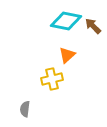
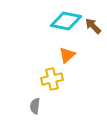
gray semicircle: moved 10 px right, 3 px up
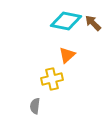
brown arrow: moved 3 px up
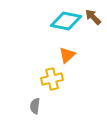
brown arrow: moved 6 px up
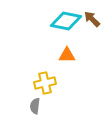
brown arrow: moved 1 px left, 2 px down
orange triangle: rotated 42 degrees clockwise
yellow cross: moved 7 px left, 4 px down
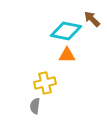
cyan diamond: moved 10 px down
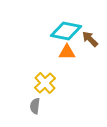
brown arrow: moved 2 px left, 20 px down
orange triangle: moved 3 px up
yellow cross: rotated 30 degrees counterclockwise
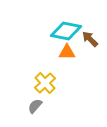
gray semicircle: rotated 35 degrees clockwise
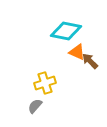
brown arrow: moved 22 px down
orange triangle: moved 10 px right; rotated 24 degrees clockwise
yellow cross: rotated 25 degrees clockwise
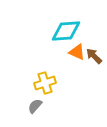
cyan diamond: rotated 16 degrees counterclockwise
brown arrow: moved 4 px right, 5 px up
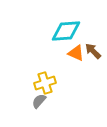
orange triangle: moved 1 px left, 1 px down
brown arrow: moved 1 px left, 5 px up
gray semicircle: moved 4 px right, 5 px up
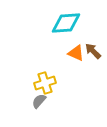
cyan diamond: moved 8 px up
